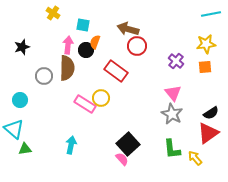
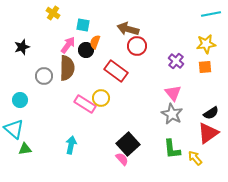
pink arrow: rotated 30 degrees clockwise
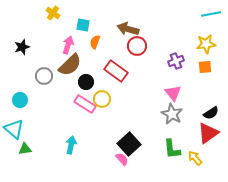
pink arrow: rotated 18 degrees counterclockwise
black circle: moved 32 px down
purple cross: rotated 28 degrees clockwise
brown semicircle: moved 3 px right, 3 px up; rotated 45 degrees clockwise
yellow circle: moved 1 px right, 1 px down
black square: moved 1 px right
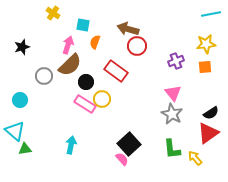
cyan triangle: moved 1 px right, 2 px down
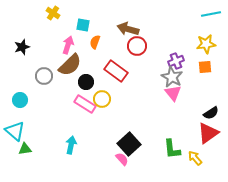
gray star: moved 37 px up
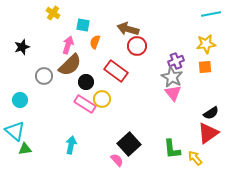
pink semicircle: moved 5 px left, 1 px down
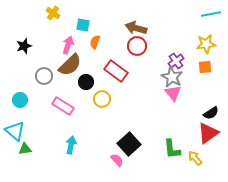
brown arrow: moved 8 px right, 1 px up
black star: moved 2 px right, 1 px up
purple cross: rotated 14 degrees counterclockwise
pink rectangle: moved 22 px left, 2 px down
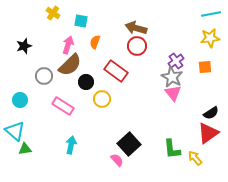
cyan square: moved 2 px left, 4 px up
yellow star: moved 4 px right, 6 px up
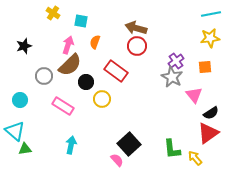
pink triangle: moved 21 px right, 2 px down
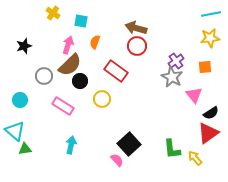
black circle: moved 6 px left, 1 px up
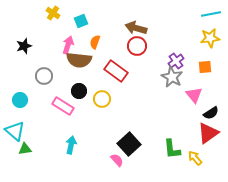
cyan square: rotated 32 degrees counterclockwise
brown semicircle: moved 9 px right, 5 px up; rotated 50 degrees clockwise
black circle: moved 1 px left, 10 px down
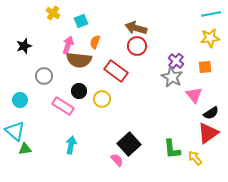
purple cross: rotated 14 degrees counterclockwise
